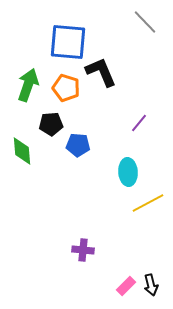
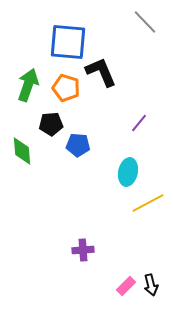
cyan ellipse: rotated 16 degrees clockwise
purple cross: rotated 10 degrees counterclockwise
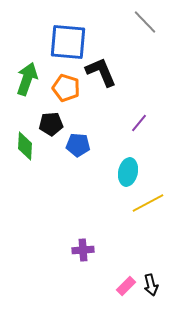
green arrow: moved 1 px left, 6 px up
green diamond: moved 3 px right, 5 px up; rotated 8 degrees clockwise
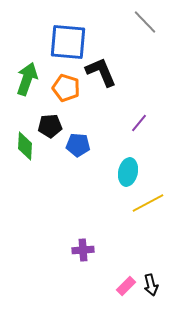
black pentagon: moved 1 px left, 2 px down
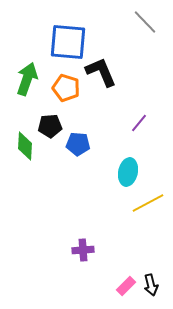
blue pentagon: moved 1 px up
